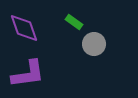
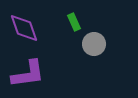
green rectangle: rotated 30 degrees clockwise
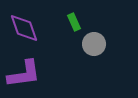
purple L-shape: moved 4 px left
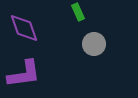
green rectangle: moved 4 px right, 10 px up
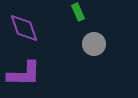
purple L-shape: rotated 9 degrees clockwise
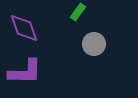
green rectangle: rotated 60 degrees clockwise
purple L-shape: moved 1 px right, 2 px up
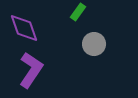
purple L-shape: moved 6 px right, 2 px up; rotated 57 degrees counterclockwise
